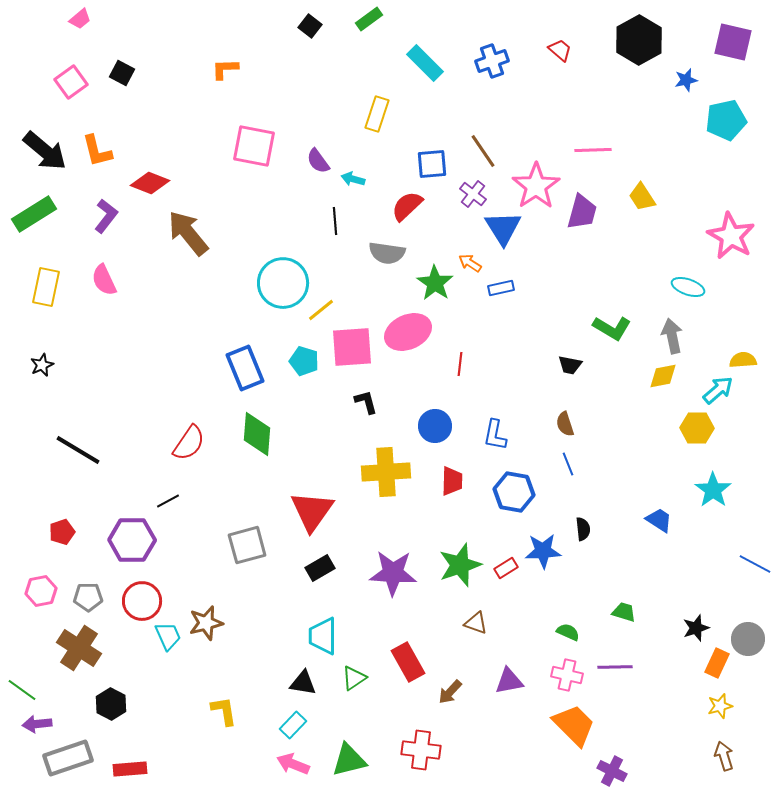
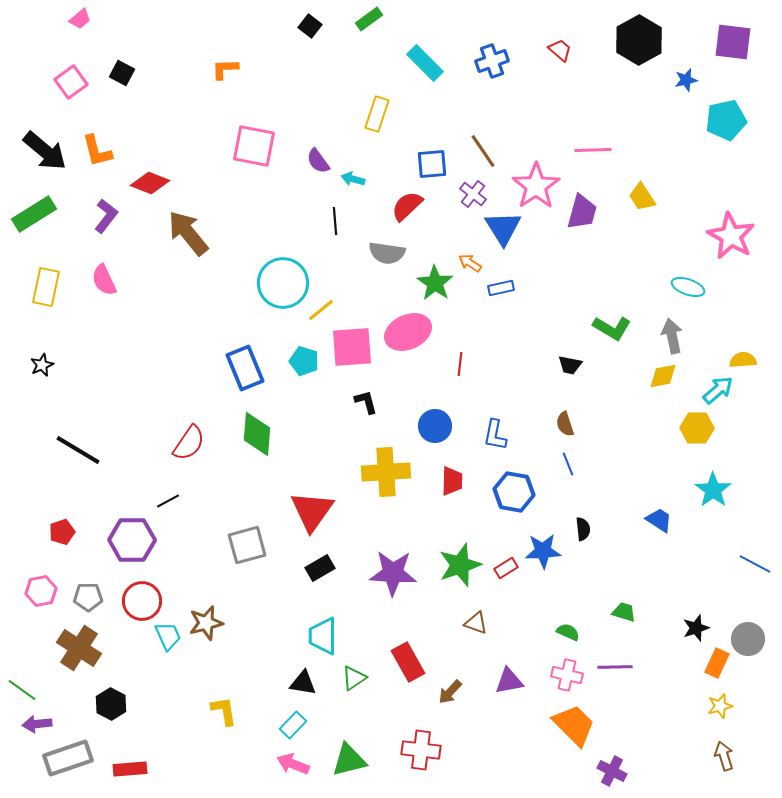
purple square at (733, 42): rotated 6 degrees counterclockwise
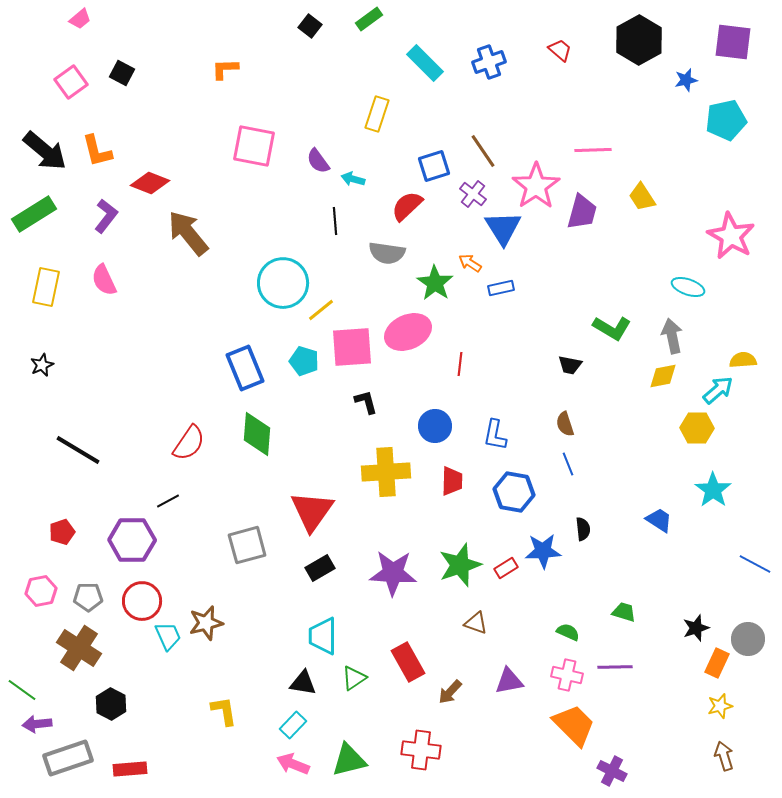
blue cross at (492, 61): moved 3 px left, 1 px down
blue square at (432, 164): moved 2 px right, 2 px down; rotated 12 degrees counterclockwise
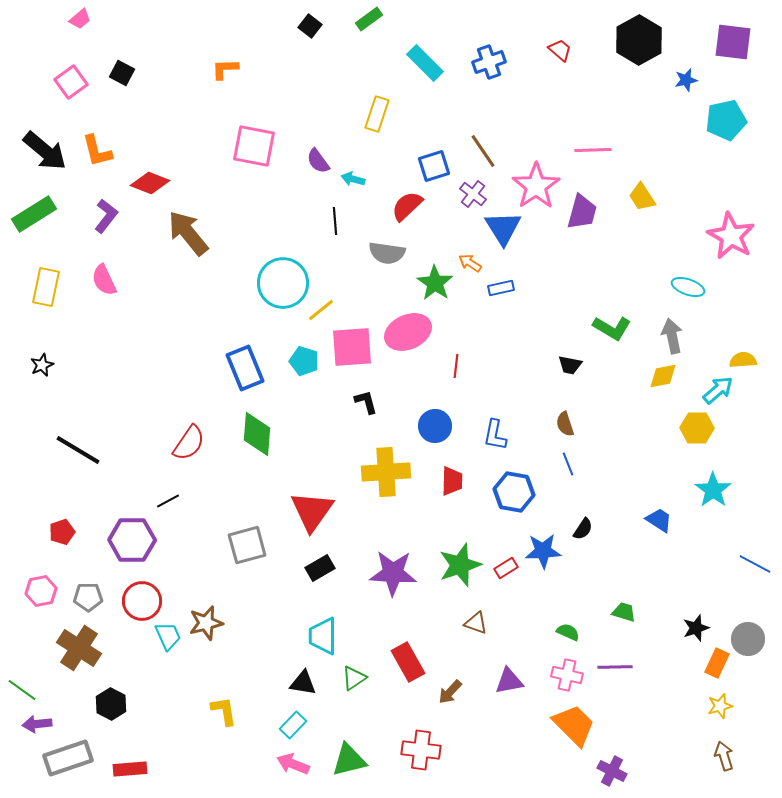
red line at (460, 364): moved 4 px left, 2 px down
black semicircle at (583, 529): rotated 40 degrees clockwise
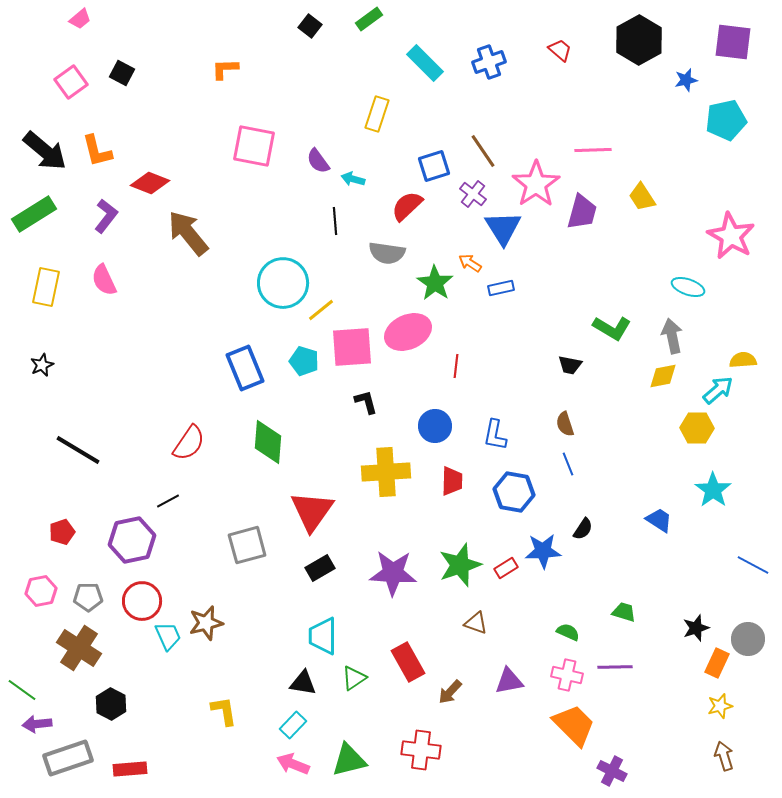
pink star at (536, 186): moved 2 px up
green diamond at (257, 434): moved 11 px right, 8 px down
purple hexagon at (132, 540): rotated 12 degrees counterclockwise
blue line at (755, 564): moved 2 px left, 1 px down
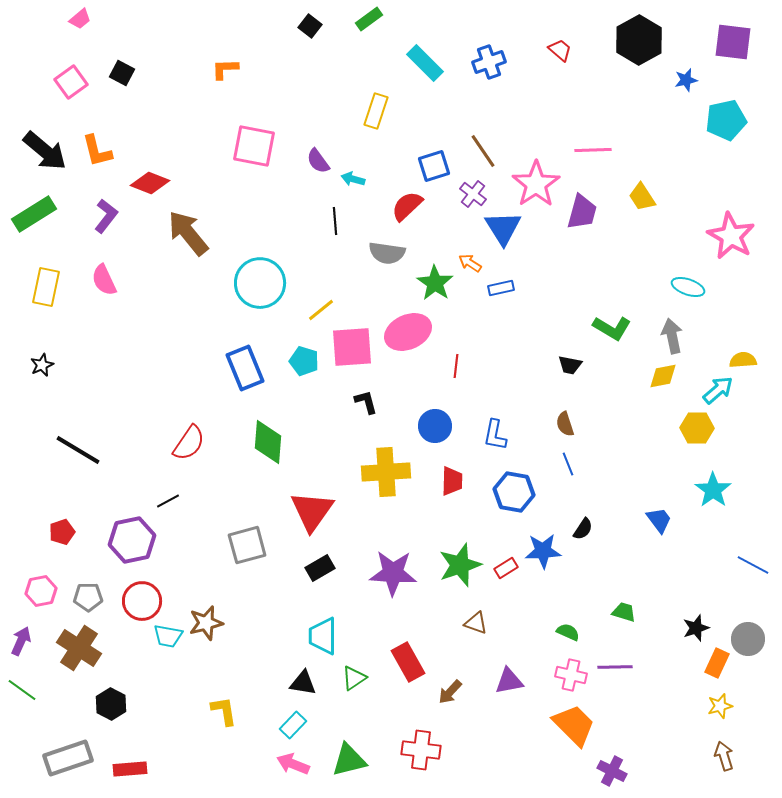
yellow rectangle at (377, 114): moved 1 px left, 3 px up
cyan circle at (283, 283): moved 23 px left
blue trapezoid at (659, 520): rotated 20 degrees clockwise
cyan trapezoid at (168, 636): rotated 124 degrees clockwise
pink cross at (567, 675): moved 4 px right
purple arrow at (37, 724): moved 16 px left, 83 px up; rotated 120 degrees clockwise
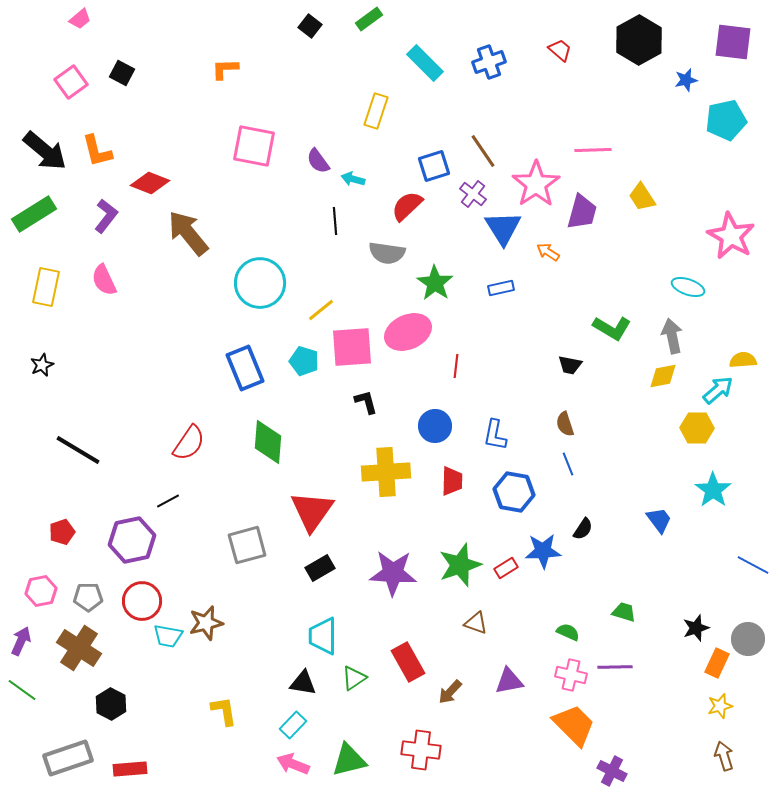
orange arrow at (470, 263): moved 78 px right, 11 px up
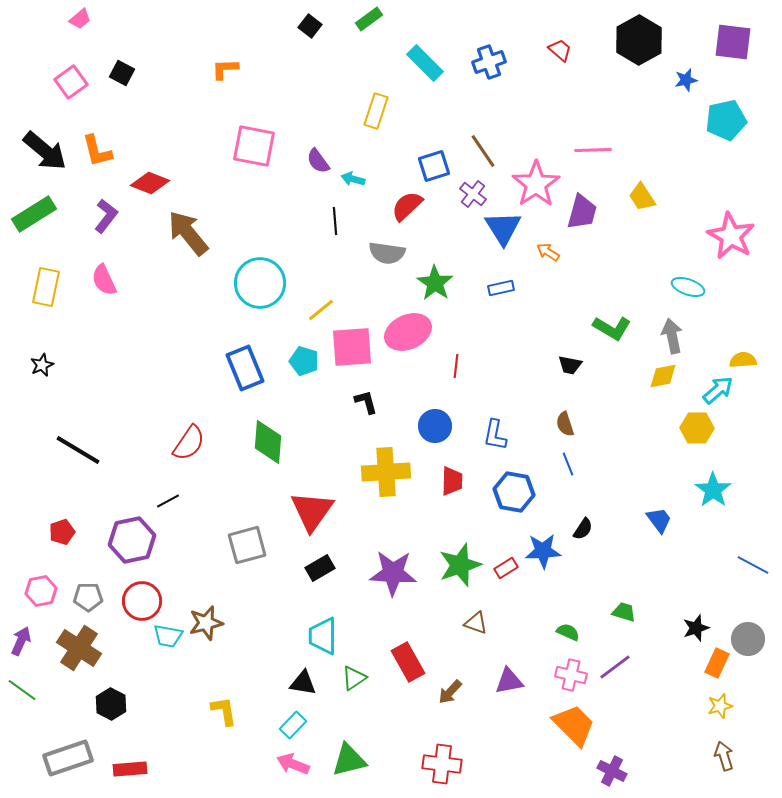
purple line at (615, 667): rotated 36 degrees counterclockwise
red cross at (421, 750): moved 21 px right, 14 px down
